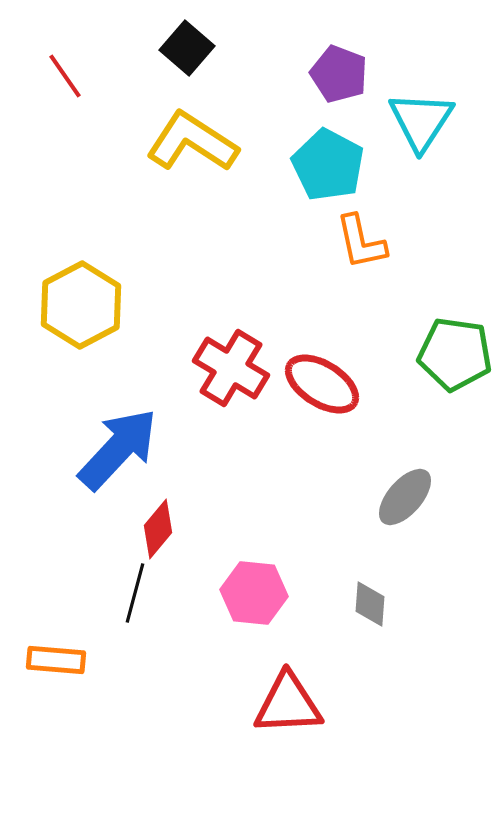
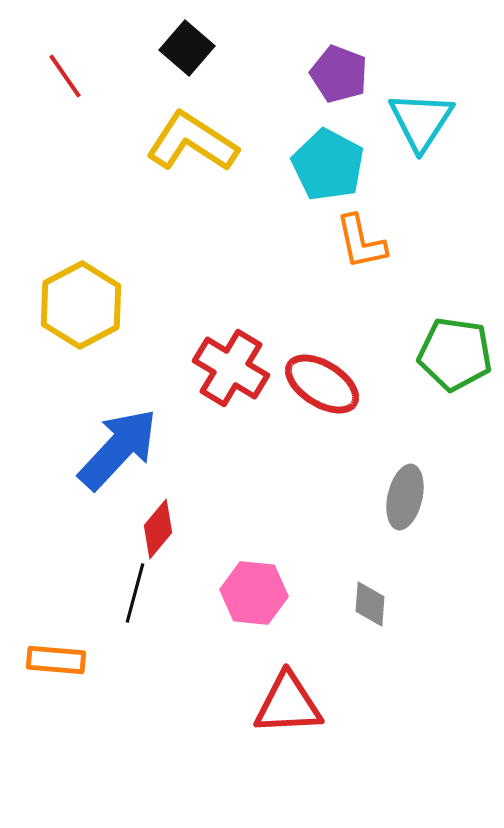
gray ellipse: rotated 28 degrees counterclockwise
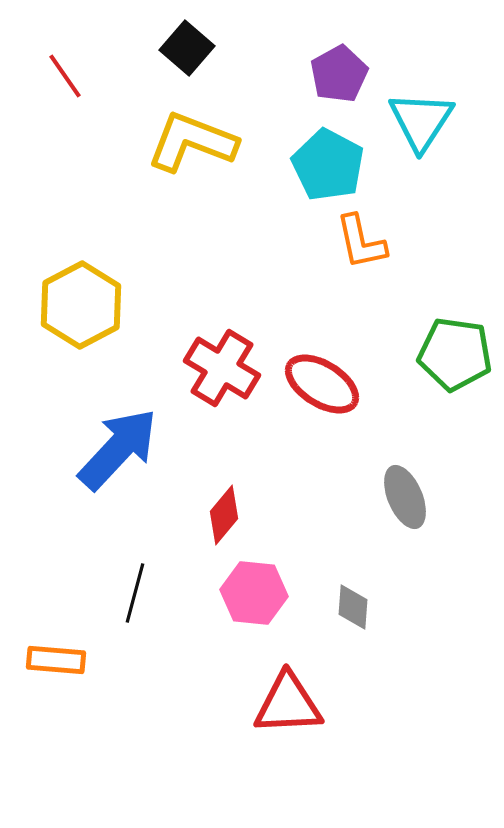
purple pentagon: rotated 22 degrees clockwise
yellow L-shape: rotated 12 degrees counterclockwise
red cross: moved 9 px left
gray ellipse: rotated 36 degrees counterclockwise
red diamond: moved 66 px right, 14 px up
gray diamond: moved 17 px left, 3 px down
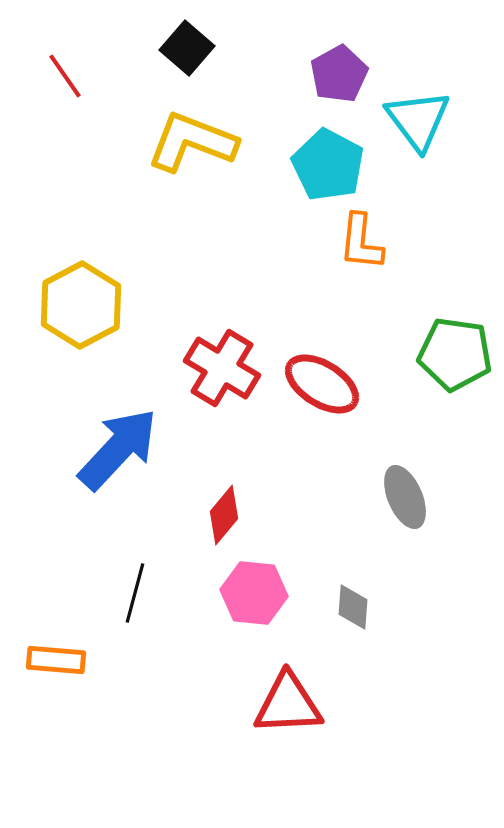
cyan triangle: moved 3 px left, 1 px up; rotated 10 degrees counterclockwise
orange L-shape: rotated 18 degrees clockwise
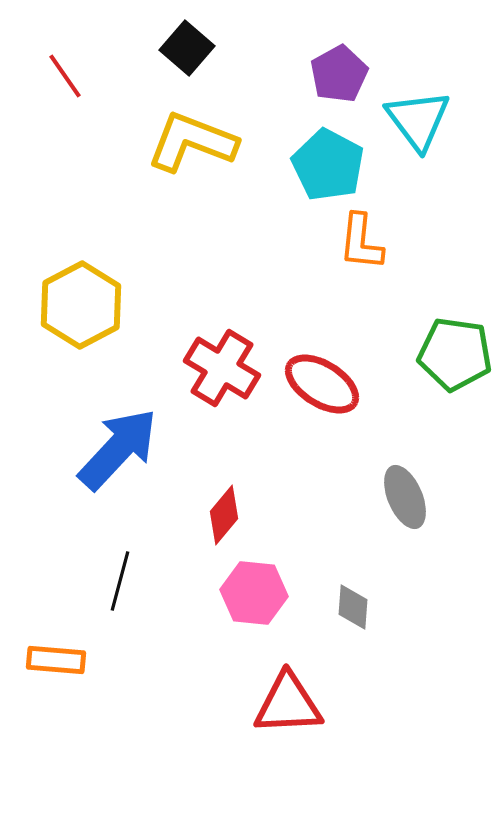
black line: moved 15 px left, 12 px up
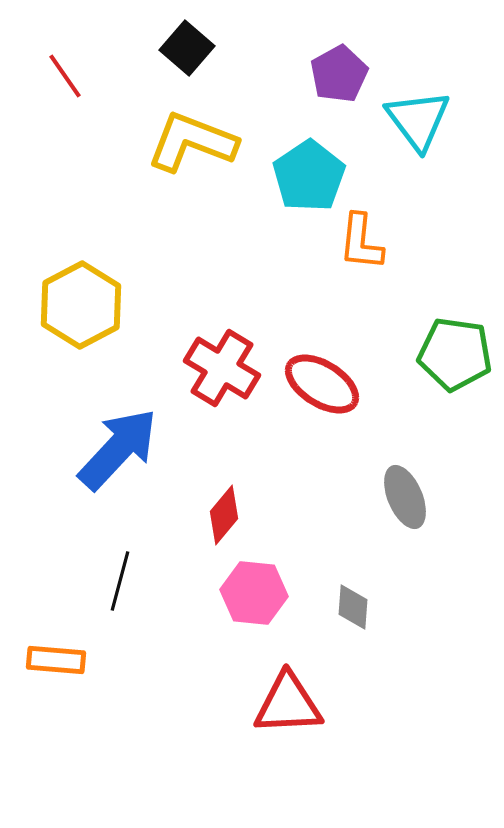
cyan pentagon: moved 19 px left, 11 px down; rotated 10 degrees clockwise
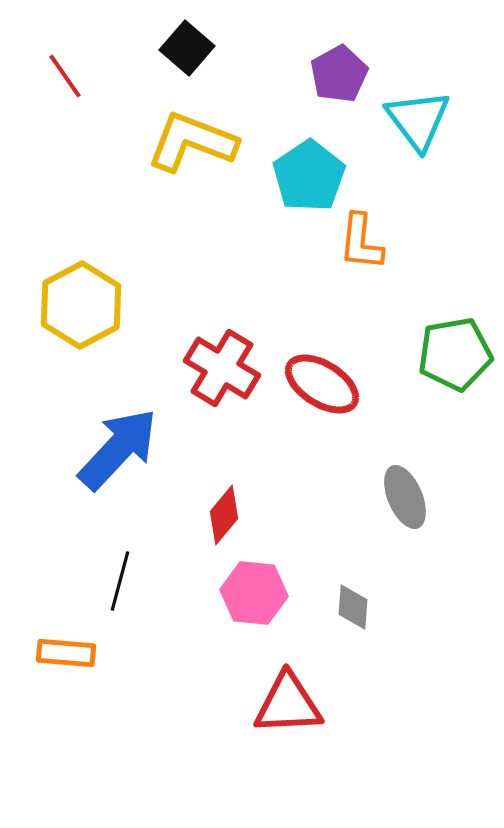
green pentagon: rotated 18 degrees counterclockwise
orange rectangle: moved 10 px right, 7 px up
